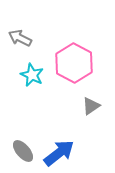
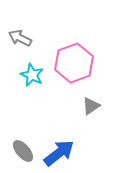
pink hexagon: rotated 12 degrees clockwise
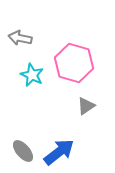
gray arrow: rotated 15 degrees counterclockwise
pink hexagon: rotated 24 degrees counterclockwise
gray triangle: moved 5 px left
blue arrow: moved 1 px up
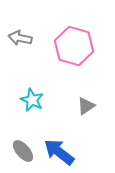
pink hexagon: moved 17 px up
cyan star: moved 25 px down
blue arrow: rotated 104 degrees counterclockwise
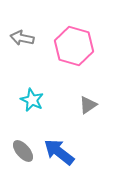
gray arrow: moved 2 px right
gray triangle: moved 2 px right, 1 px up
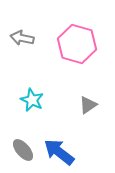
pink hexagon: moved 3 px right, 2 px up
gray ellipse: moved 1 px up
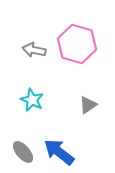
gray arrow: moved 12 px right, 12 px down
gray ellipse: moved 2 px down
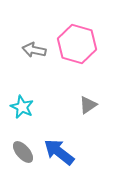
cyan star: moved 10 px left, 7 px down
